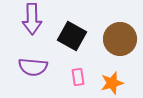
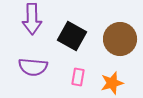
pink rectangle: rotated 18 degrees clockwise
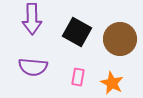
black square: moved 5 px right, 4 px up
orange star: rotated 30 degrees counterclockwise
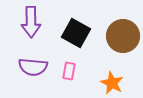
purple arrow: moved 1 px left, 3 px down
black square: moved 1 px left, 1 px down
brown circle: moved 3 px right, 3 px up
pink rectangle: moved 9 px left, 6 px up
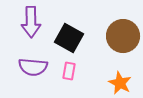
black square: moved 7 px left, 5 px down
orange star: moved 8 px right
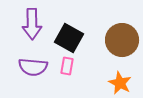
purple arrow: moved 1 px right, 2 px down
brown circle: moved 1 px left, 4 px down
pink rectangle: moved 2 px left, 5 px up
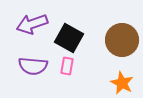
purple arrow: rotated 72 degrees clockwise
purple semicircle: moved 1 px up
orange star: moved 2 px right
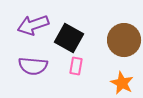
purple arrow: moved 1 px right, 1 px down
brown circle: moved 2 px right
pink rectangle: moved 9 px right
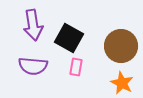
purple arrow: rotated 80 degrees counterclockwise
brown circle: moved 3 px left, 6 px down
pink rectangle: moved 1 px down
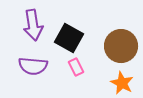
pink rectangle: rotated 36 degrees counterclockwise
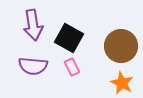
pink rectangle: moved 4 px left
